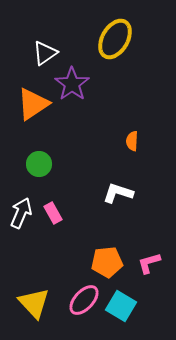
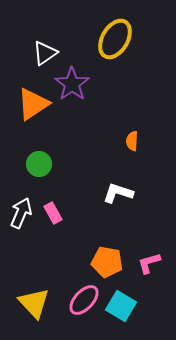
orange pentagon: rotated 16 degrees clockwise
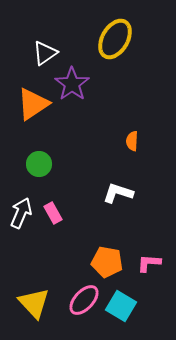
pink L-shape: rotated 20 degrees clockwise
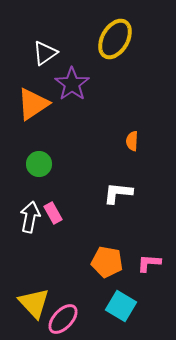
white L-shape: rotated 12 degrees counterclockwise
white arrow: moved 9 px right, 4 px down; rotated 12 degrees counterclockwise
pink ellipse: moved 21 px left, 19 px down
